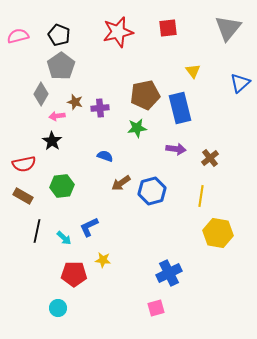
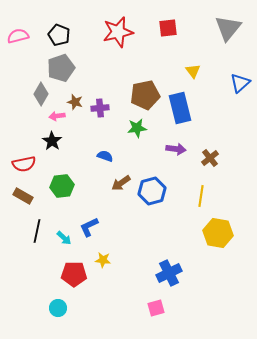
gray pentagon: moved 2 px down; rotated 16 degrees clockwise
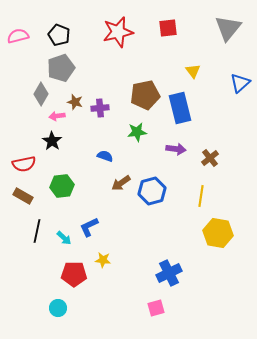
green star: moved 4 px down
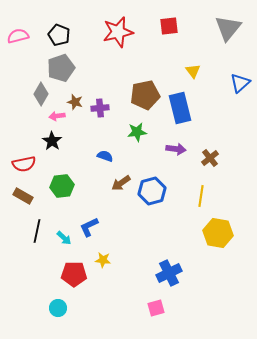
red square: moved 1 px right, 2 px up
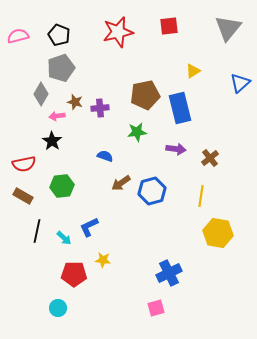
yellow triangle: rotated 35 degrees clockwise
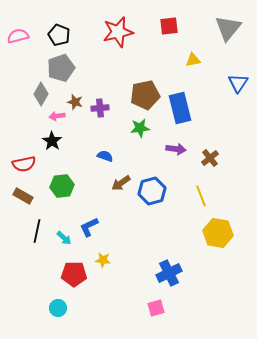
yellow triangle: moved 11 px up; rotated 21 degrees clockwise
blue triangle: moved 2 px left; rotated 15 degrees counterclockwise
green star: moved 3 px right, 4 px up
yellow line: rotated 30 degrees counterclockwise
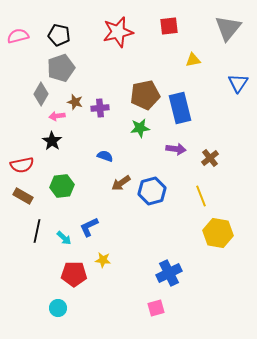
black pentagon: rotated 10 degrees counterclockwise
red semicircle: moved 2 px left, 1 px down
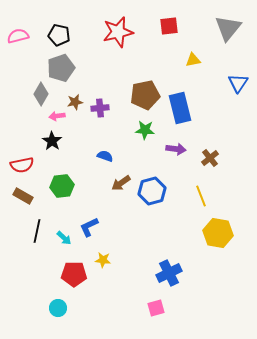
brown star: rotated 28 degrees counterclockwise
green star: moved 5 px right, 2 px down; rotated 12 degrees clockwise
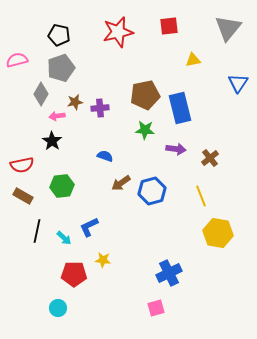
pink semicircle: moved 1 px left, 24 px down
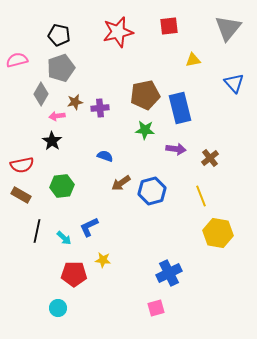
blue triangle: moved 4 px left; rotated 15 degrees counterclockwise
brown rectangle: moved 2 px left, 1 px up
